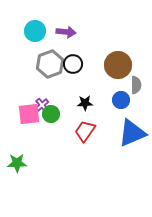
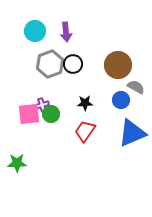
purple arrow: rotated 78 degrees clockwise
gray semicircle: moved 2 px down; rotated 60 degrees counterclockwise
purple cross: rotated 24 degrees clockwise
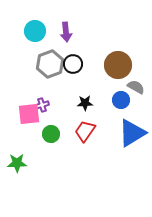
green circle: moved 20 px down
blue triangle: rotated 8 degrees counterclockwise
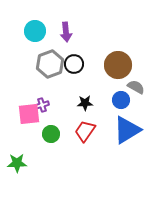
black circle: moved 1 px right
blue triangle: moved 5 px left, 3 px up
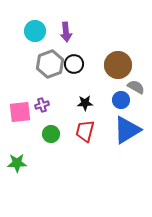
pink square: moved 9 px left, 2 px up
red trapezoid: rotated 20 degrees counterclockwise
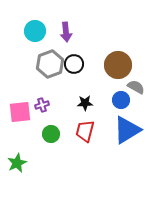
green star: rotated 24 degrees counterclockwise
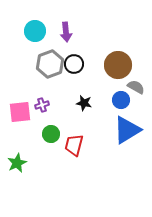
black star: moved 1 px left; rotated 14 degrees clockwise
red trapezoid: moved 11 px left, 14 px down
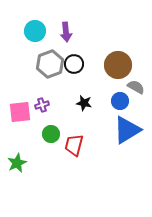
blue circle: moved 1 px left, 1 px down
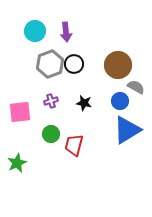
purple cross: moved 9 px right, 4 px up
